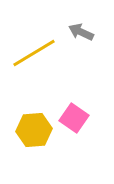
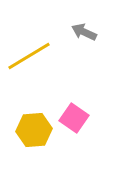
gray arrow: moved 3 px right
yellow line: moved 5 px left, 3 px down
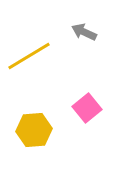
pink square: moved 13 px right, 10 px up; rotated 16 degrees clockwise
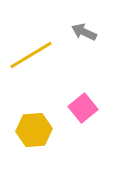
yellow line: moved 2 px right, 1 px up
pink square: moved 4 px left
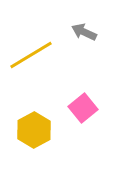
yellow hexagon: rotated 24 degrees counterclockwise
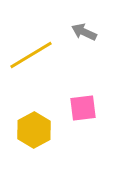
pink square: rotated 32 degrees clockwise
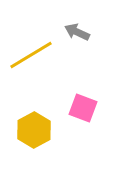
gray arrow: moved 7 px left
pink square: rotated 28 degrees clockwise
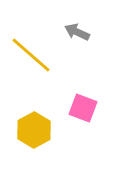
yellow line: rotated 72 degrees clockwise
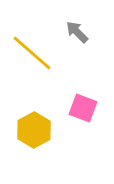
gray arrow: rotated 20 degrees clockwise
yellow line: moved 1 px right, 2 px up
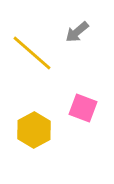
gray arrow: rotated 85 degrees counterclockwise
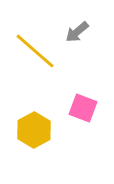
yellow line: moved 3 px right, 2 px up
